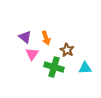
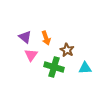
pink triangle: moved 1 px left, 1 px down
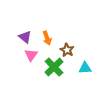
orange arrow: moved 1 px right
green cross: rotated 30 degrees clockwise
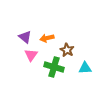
orange arrow: rotated 96 degrees clockwise
green cross: rotated 30 degrees counterclockwise
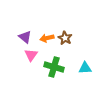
brown star: moved 2 px left, 12 px up
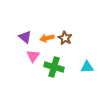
pink triangle: moved 2 px right, 1 px down
cyan triangle: moved 2 px right, 1 px up
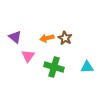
purple triangle: moved 10 px left
pink triangle: moved 5 px left
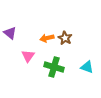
purple triangle: moved 5 px left, 4 px up
cyan triangle: rotated 24 degrees clockwise
